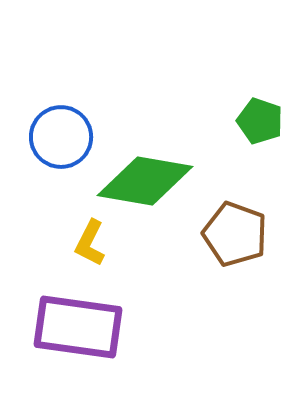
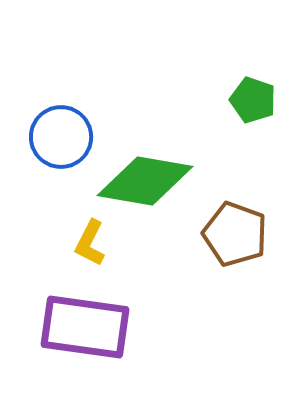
green pentagon: moved 7 px left, 21 px up
purple rectangle: moved 7 px right
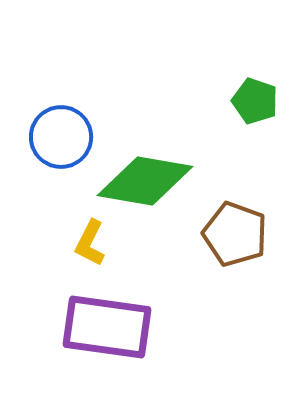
green pentagon: moved 2 px right, 1 px down
purple rectangle: moved 22 px right
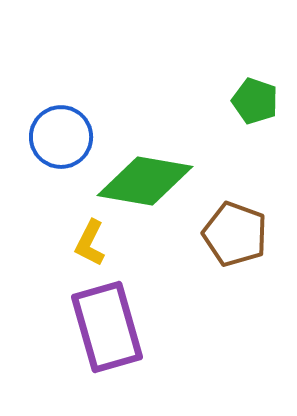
purple rectangle: rotated 66 degrees clockwise
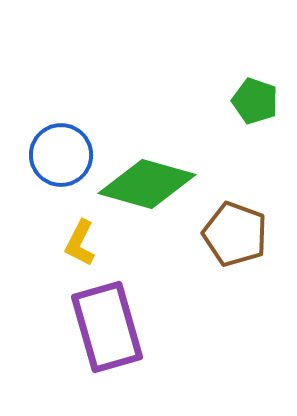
blue circle: moved 18 px down
green diamond: moved 2 px right, 3 px down; rotated 6 degrees clockwise
yellow L-shape: moved 10 px left
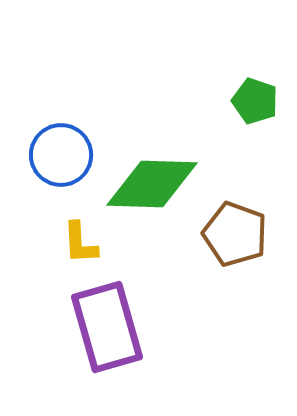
green diamond: moved 5 px right; rotated 14 degrees counterclockwise
yellow L-shape: rotated 30 degrees counterclockwise
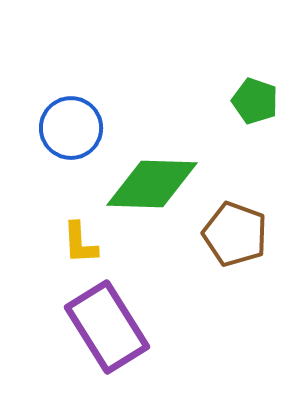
blue circle: moved 10 px right, 27 px up
purple rectangle: rotated 16 degrees counterclockwise
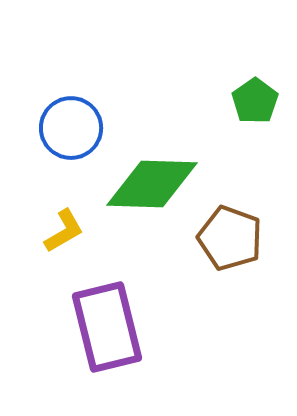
green pentagon: rotated 18 degrees clockwise
brown pentagon: moved 5 px left, 4 px down
yellow L-shape: moved 16 px left, 12 px up; rotated 117 degrees counterclockwise
purple rectangle: rotated 18 degrees clockwise
